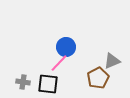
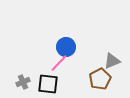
brown pentagon: moved 2 px right, 1 px down
gray cross: rotated 32 degrees counterclockwise
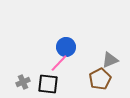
gray triangle: moved 2 px left, 1 px up
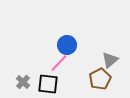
blue circle: moved 1 px right, 2 px up
gray triangle: rotated 18 degrees counterclockwise
gray cross: rotated 24 degrees counterclockwise
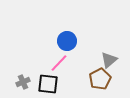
blue circle: moved 4 px up
gray triangle: moved 1 px left
gray cross: rotated 24 degrees clockwise
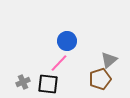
brown pentagon: rotated 10 degrees clockwise
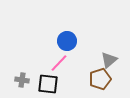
gray cross: moved 1 px left, 2 px up; rotated 32 degrees clockwise
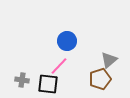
pink line: moved 3 px down
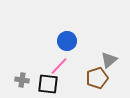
brown pentagon: moved 3 px left, 1 px up
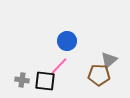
brown pentagon: moved 2 px right, 3 px up; rotated 20 degrees clockwise
black square: moved 3 px left, 3 px up
